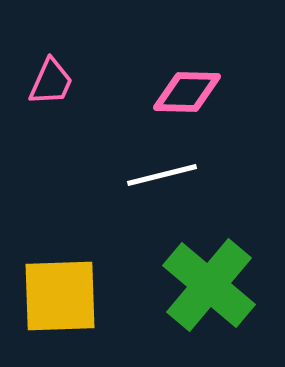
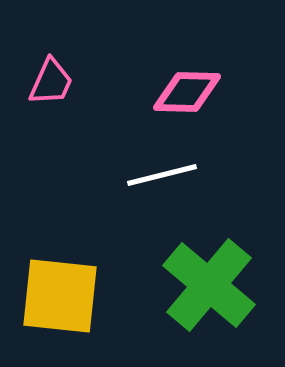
yellow square: rotated 8 degrees clockwise
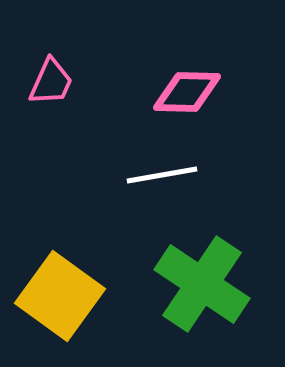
white line: rotated 4 degrees clockwise
green cross: moved 7 px left, 1 px up; rotated 6 degrees counterclockwise
yellow square: rotated 30 degrees clockwise
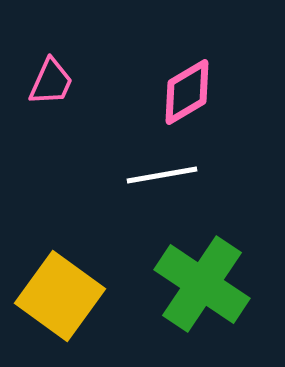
pink diamond: rotated 32 degrees counterclockwise
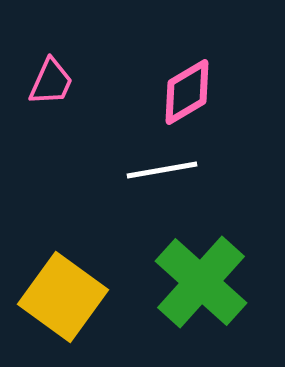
white line: moved 5 px up
green cross: moved 1 px left, 2 px up; rotated 8 degrees clockwise
yellow square: moved 3 px right, 1 px down
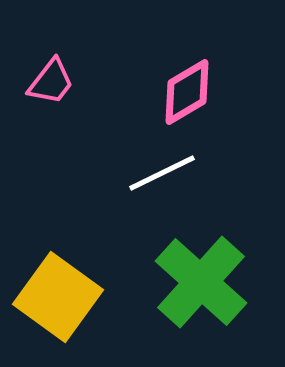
pink trapezoid: rotated 14 degrees clockwise
white line: moved 3 px down; rotated 16 degrees counterclockwise
yellow square: moved 5 px left
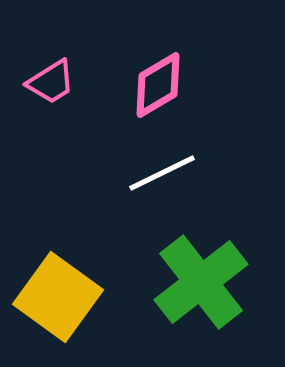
pink trapezoid: rotated 20 degrees clockwise
pink diamond: moved 29 px left, 7 px up
green cross: rotated 10 degrees clockwise
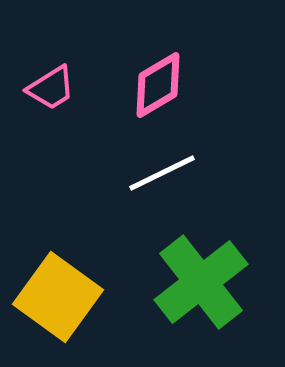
pink trapezoid: moved 6 px down
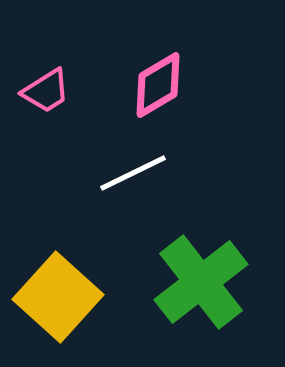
pink trapezoid: moved 5 px left, 3 px down
white line: moved 29 px left
yellow square: rotated 6 degrees clockwise
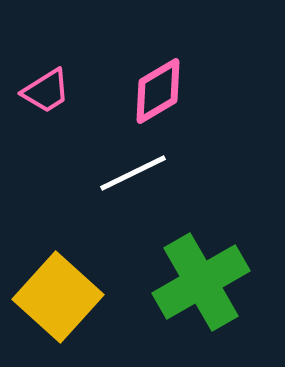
pink diamond: moved 6 px down
green cross: rotated 8 degrees clockwise
